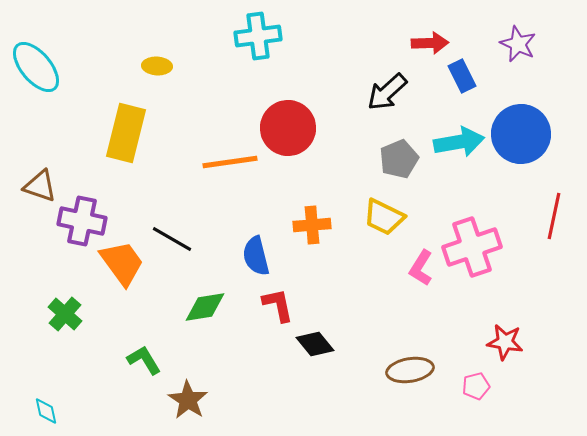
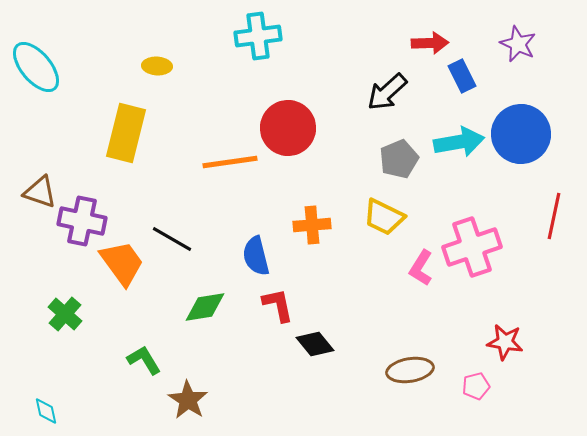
brown triangle: moved 6 px down
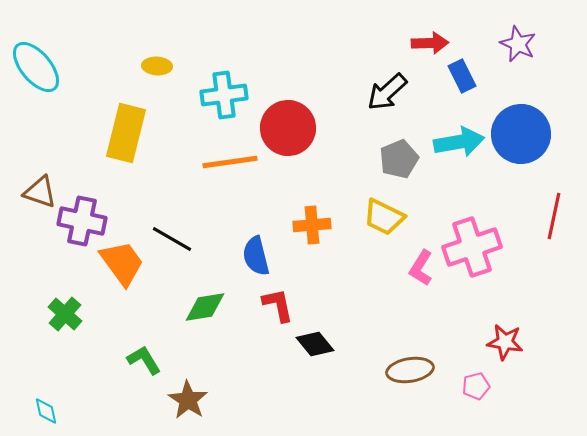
cyan cross: moved 34 px left, 59 px down
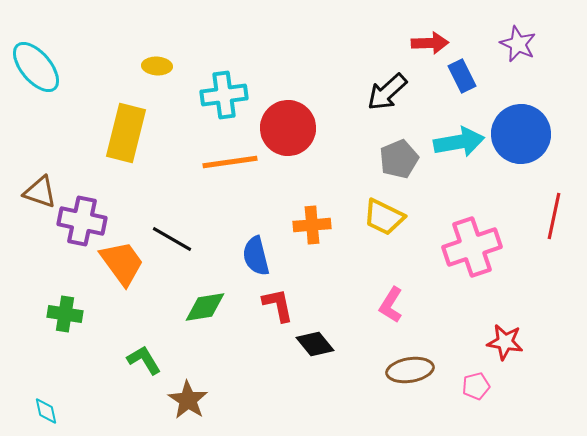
pink L-shape: moved 30 px left, 37 px down
green cross: rotated 32 degrees counterclockwise
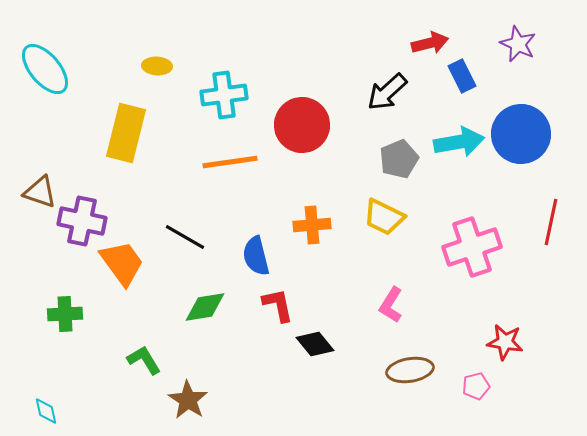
red arrow: rotated 12 degrees counterclockwise
cyan ellipse: moved 9 px right, 2 px down
red circle: moved 14 px right, 3 px up
red line: moved 3 px left, 6 px down
black line: moved 13 px right, 2 px up
green cross: rotated 12 degrees counterclockwise
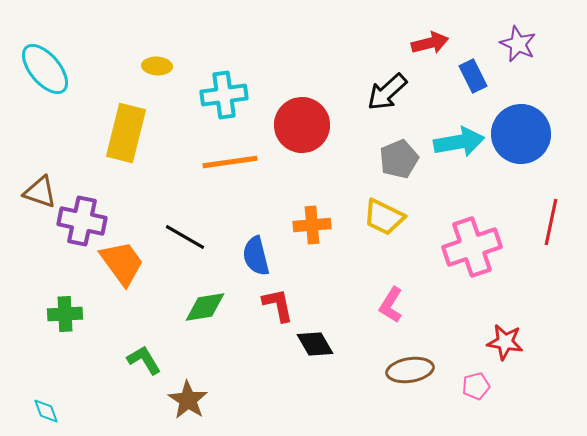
blue rectangle: moved 11 px right
black diamond: rotated 9 degrees clockwise
cyan diamond: rotated 8 degrees counterclockwise
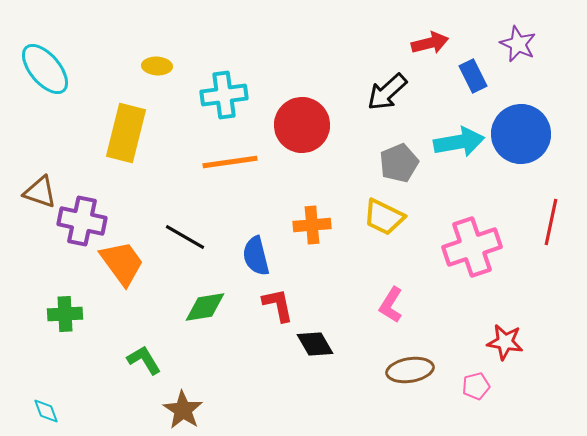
gray pentagon: moved 4 px down
brown star: moved 5 px left, 10 px down
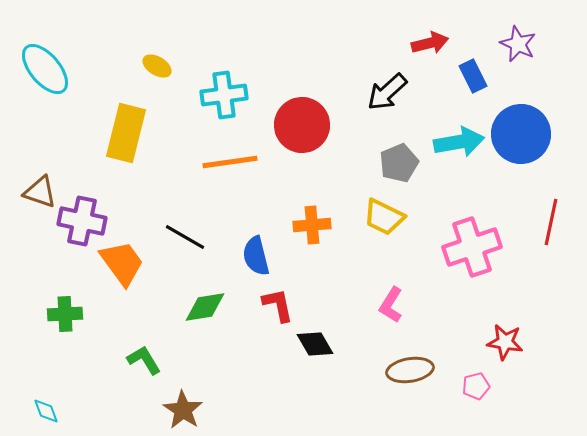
yellow ellipse: rotated 28 degrees clockwise
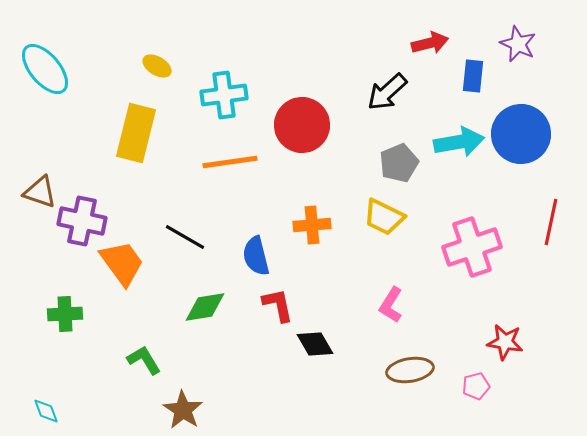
blue rectangle: rotated 32 degrees clockwise
yellow rectangle: moved 10 px right
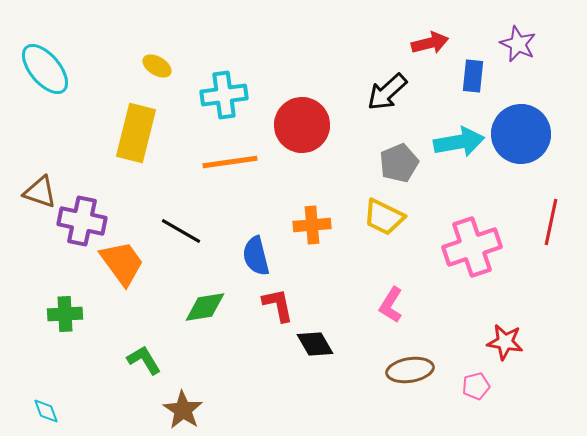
black line: moved 4 px left, 6 px up
